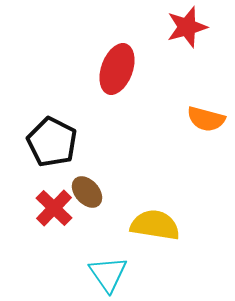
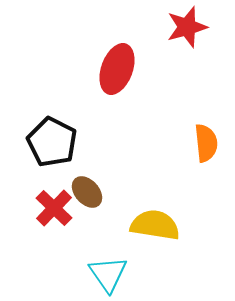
orange semicircle: moved 24 px down; rotated 111 degrees counterclockwise
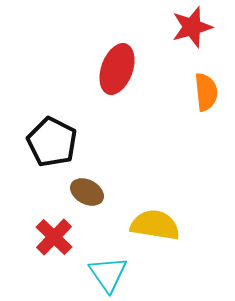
red star: moved 5 px right
orange semicircle: moved 51 px up
brown ellipse: rotated 20 degrees counterclockwise
red cross: moved 29 px down
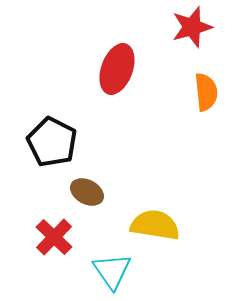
cyan triangle: moved 4 px right, 3 px up
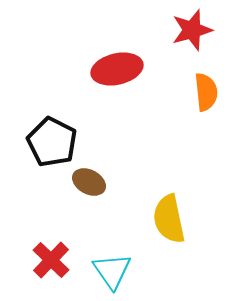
red star: moved 3 px down
red ellipse: rotated 57 degrees clockwise
brown ellipse: moved 2 px right, 10 px up
yellow semicircle: moved 14 px right, 6 px up; rotated 111 degrees counterclockwise
red cross: moved 3 px left, 23 px down
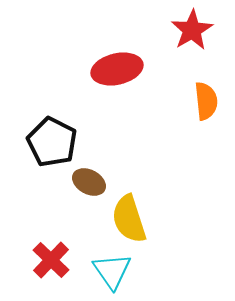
red star: rotated 15 degrees counterclockwise
orange semicircle: moved 9 px down
yellow semicircle: moved 40 px left; rotated 6 degrees counterclockwise
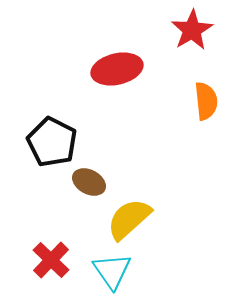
yellow semicircle: rotated 66 degrees clockwise
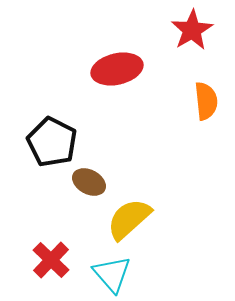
cyan triangle: moved 3 px down; rotated 6 degrees counterclockwise
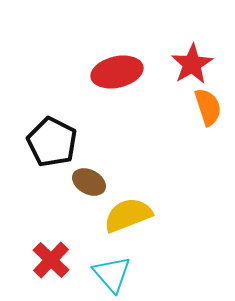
red star: moved 34 px down
red ellipse: moved 3 px down
orange semicircle: moved 2 px right, 6 px down; rotated 12 degrees counterclockwise
yellow semicircle: moved 1 px left, 4 px up; rotated 21 degrees clockwise
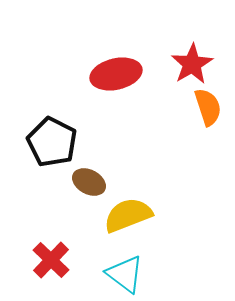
red ellipse: moved 1 px left, 2 px down
cyan triangle: moved 13 px right; rotated 12 degrees counterclockwise
